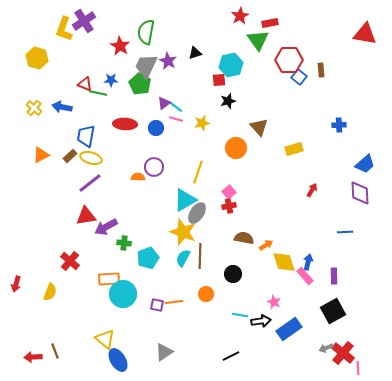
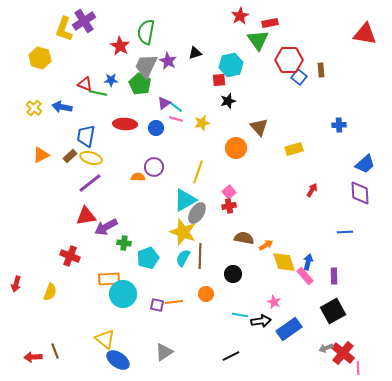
yellow hexagon at (37, 58): moved 3 px right
red cross at (70, 261): moved 5 px up; rotated 18 degrees counterclockwise
blue ellipse at (118, 360): rotated 25 degrees counterclockwise
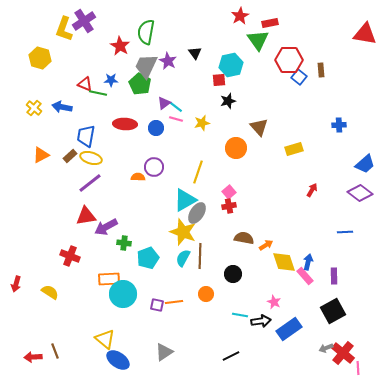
black triangle at (195, 53): rotated 48 degrees counterclockwise
purple diamond at (360, 193): rotated 50 degrees counterclockwise
yellow semicircle at (50, 292): rotated 78 degrees counterclockwise
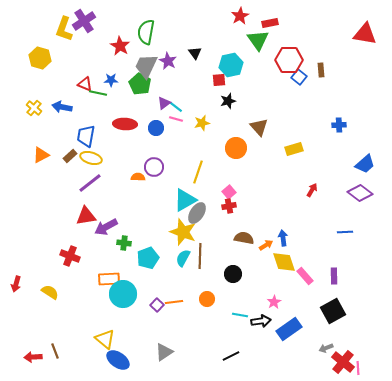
blue arrow at (308, 262): moved 25 px left, 24 px up; rotated 21 degrees counterclockwise
orange circle at (206, 294): moved 1 px right, 5 px down
pink star at (274, 302): rotated 16 degrees clockwise
purple square at (157, 305): rotated 32 degrees clockwise
red cross at (343, 353): moved 9 px down
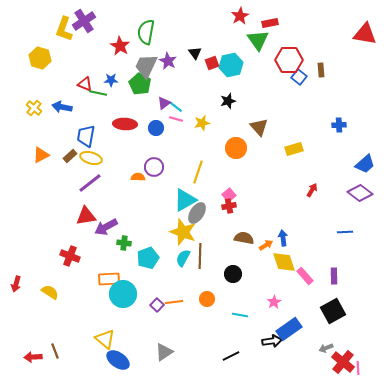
red square at (219, 80): moved 7 px left, 17 px up; rotated 16 degrees counterclockwise
pink square at (229, 192): moved 3 px down
black arrow at (261, 321): moved 11 px right, 20 px down
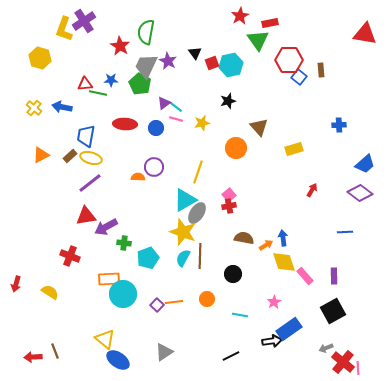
red triangle at (85, 84): rotated 28 degrees counterclockwise
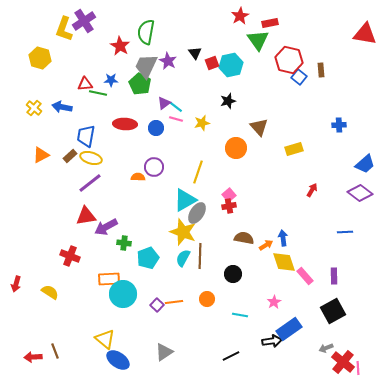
red hexagon at (289, 60): rotated 12 degrees clockwise
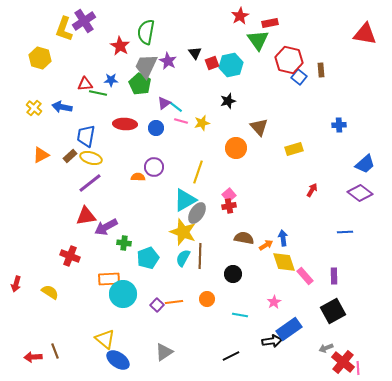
pink line at (176, 119): moved 5 px right, 2 px down
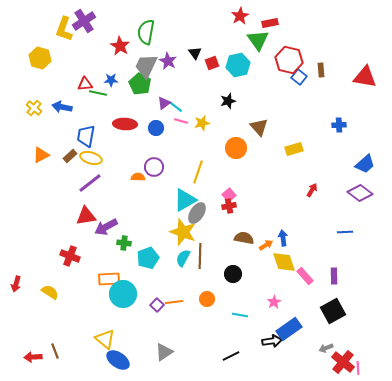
red triangle at (365, 34): moved 43 px down
cyan hexagon at (231, 65): moved 7 px right
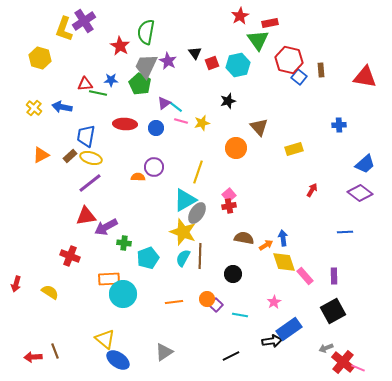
purple square at (157, 305): moved 59 px right
pink line at (358, 368): rotated 64 degrees counterclockwise
